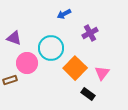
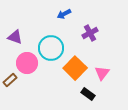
purple triangle: moved 1 px right, 1 px up
brown rectangle: rotated 24 degrees counterclockwise
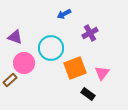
pink circle: moved 3 px left
orange square: rotated 25 degrees clockwise
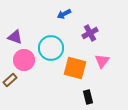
pink circle: moved 3 px up
orange square: rotated 35 degrees clockwise
pink triangle: moved 12 px up
black rectangle: moved 3 px down; rotated 40 degrees clockwise
